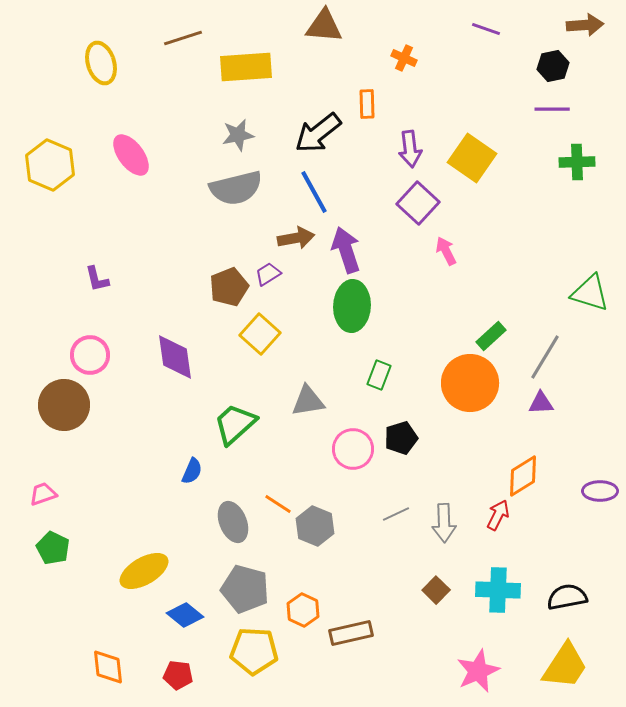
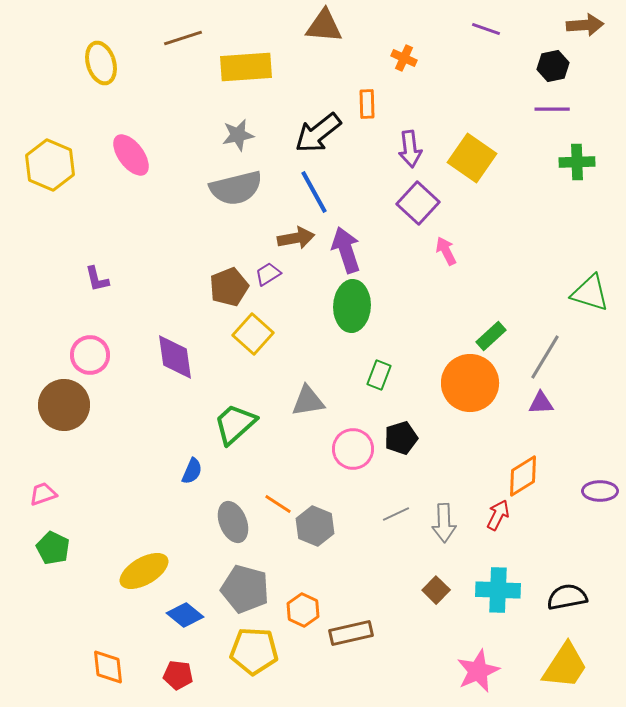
yellow square at (260, 334): moved 7 px left
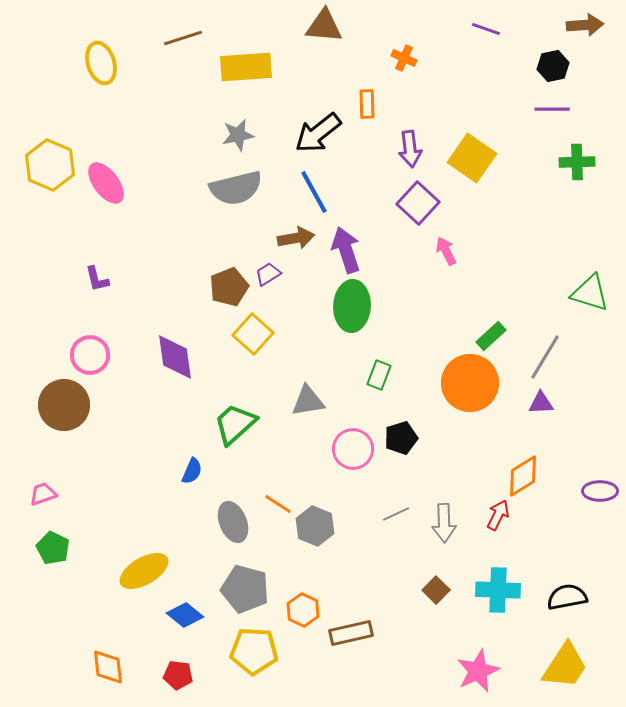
pink ellipse at (131, 155): moved 25 px left, 28 px down
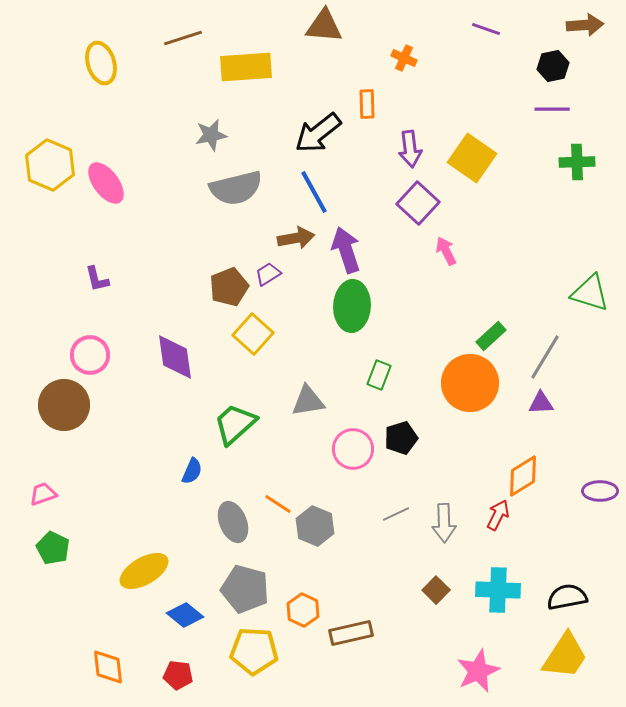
gray star at (238, 135): moved 27 px left
yellow trapezoid at (565, 666): moved 10 px up
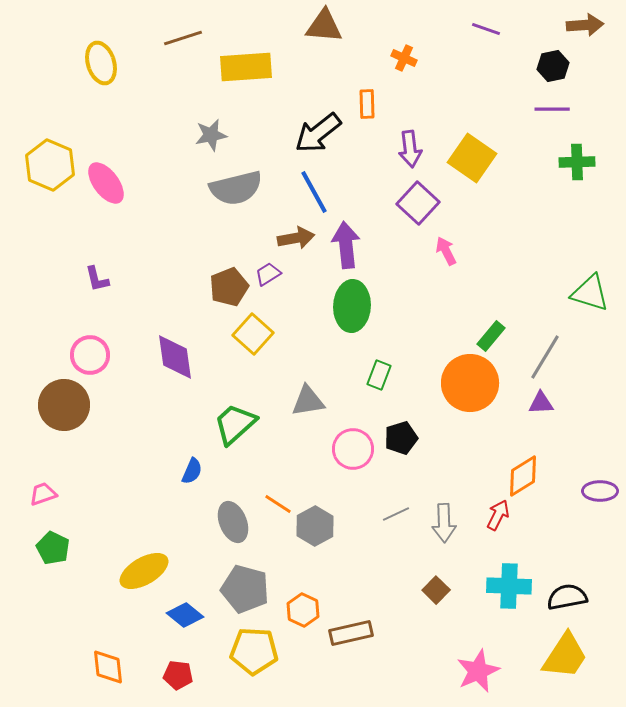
purple arrow at (346, 250): moved 5 px up; rotated 12 degrees clockwise
green rectangle at (491, 336): rotated 8 degrees counterclockwise
gray hexagon at (315, 526): rotated 9 degrees clockwise
cyan cross at (498, 590): moved 11 px right, 4 px up
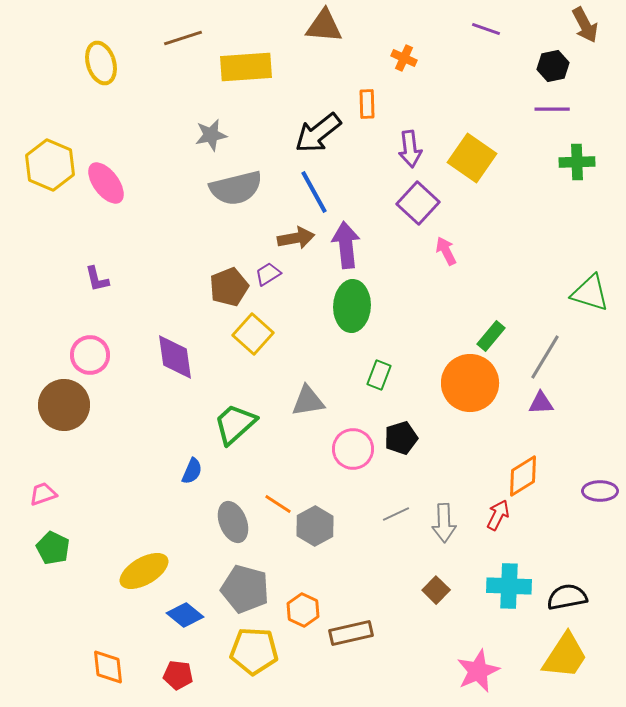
brown arrow at (585, 25): rotated 66 degrees clockwise
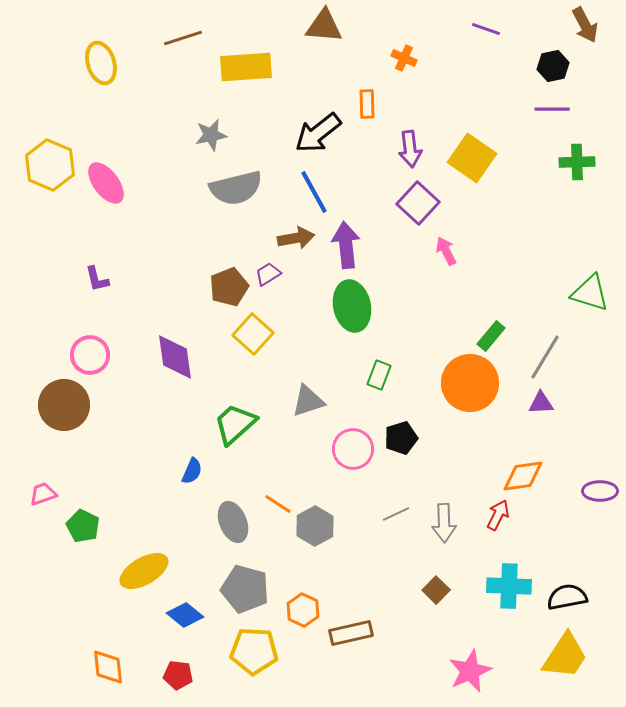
green ellipse at (352, 306): rotated 15 degrees counterclockwise
gray triangle at (308, 401): rotated 9 degrees counterclockwise
orange diamond at (523, 476): rotated 24 degrees clockwise
green pentagon at (53, 548): moved 30 px right, 22 px up
pink star at (478, 671): moved 8 px left
